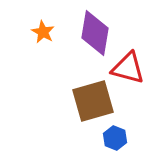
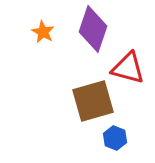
purple diamond: moved 2 px left, 4 px up; rotated 9 degrees clockwise
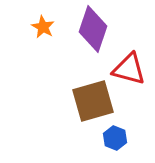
orange star: moved 5 px up
red triangle: moved 1 px right, 1 px down
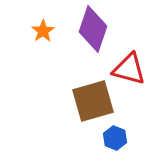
orange star: moved 4 px down; rotated 10 degrees clockwise
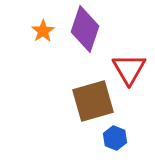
purple diamond: moved 8 px left
red triangle: rotated 45 degrees clockwise
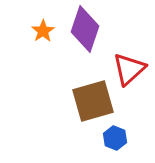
red triangle: rotated 18 degrees clockwise
